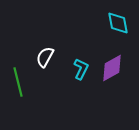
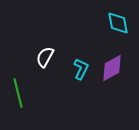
green line: moved 11 px down
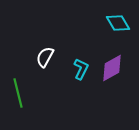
cyan diamond: rotated 20 degrees counterclockwise
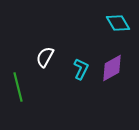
green line: moved 6 px up
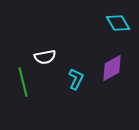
white semicircle: rotated 130 degrees counterclockwise
cyan L-shape: moved 5 px left, 10 px down
green line: moved 5 px right, 5 px up
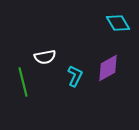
purple diamond: moved 4 px left
cyan L-shape: moved 1 px left, 3 px up
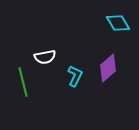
purple diamond: rotated 12 degrees counterclockwise
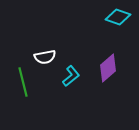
cyan diamond: moved 6 px up; rotated 40 degrees counterclockwise
cyan L-shape: moved 4 px left; rotated 25 degrees clockwise
